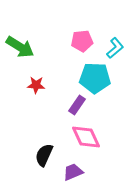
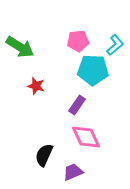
pink pentagon: moved 4 px left
cyan L-shape: moved 3 px up
cyan pentagon: moved 2 px left, 8 px up
red star: moved 1 px down; rotated 12 degrees clockwise
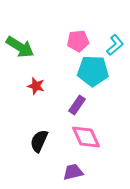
cyan pentagon: moved 1 px down
black semicircle: moved 5 px left, 14 px up
purple trapezoid: rotated 10 degrees clockwise
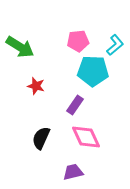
purple rectangle: moved 2 px left
black semicircle: moved 2 px right, 3 px up
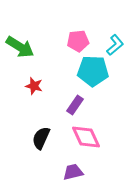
red star: moved 2 px left
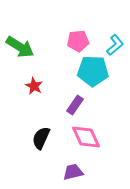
red star: rotated 12 degrees clockwise
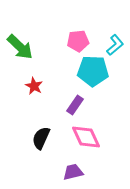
green arrow: rotated 12 degrees clockwise
